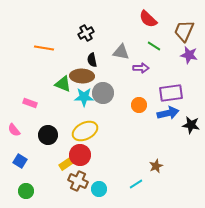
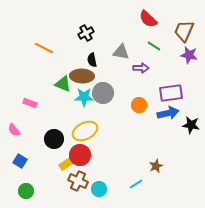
orange line: rotated 18 degrees clockwise
black circle: moved 6 px right, 4 px down
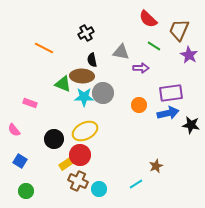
brown trapezoid: moved 5 px left, 1 px up
purple star: rotated 18 degrees clockwise
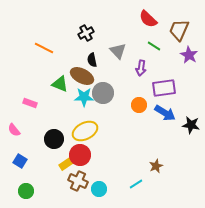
gray triangle: moved 3 px left, 1 px up; rotated 36 degrees clockwise
purple arrow: rotated 98 degrees clockwise
brown ellipse: rotated 25 degrees clockwise
green triangle: moved 3 px left
purple rectangle: moved 7 px left, 5 px up
blue arrow: moved 3 px left; rotated 45 degrees clockwise
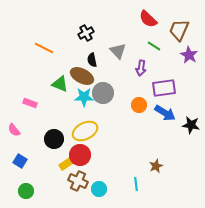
cyan line: rotated 64 degrees counterclockwise
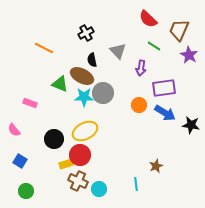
yellow rectangle: rotated 16 degrees clockwise
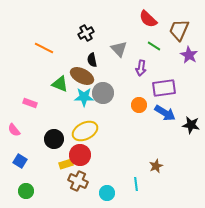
gray triangle: moved 1 px right, 2 px up
cyan circle: moved 8 px right, 4 px down
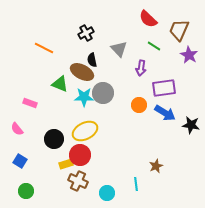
brown ellipse: moved 4 px up
pink semicircle: moved 3 px right, 1 px up
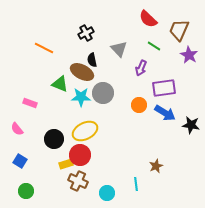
purple arrow: rotated 14 degrees clockwise
cyan star: moved 3 px left
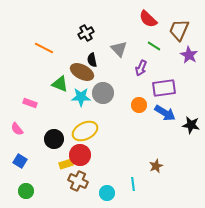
cyan line: moved 3 px left
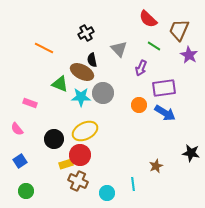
black star: moved 28 px down
blue square: rotated 24 degrees clockwise
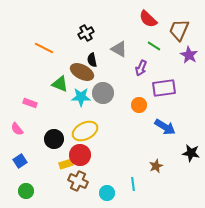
gray triangle: rotated 18 degrees counterclockwise
blue arrow: moved 14 px down
